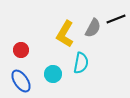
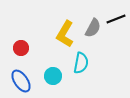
red circle: moved 2 px up
cyan circle: moved 2 px down
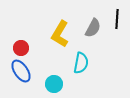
black line: moved 1 px right; rotated 66 degrees counterclockwise
yellow L-shape: moved 5 px left
cyan circle: moved 1 px right, 8 px down
blue ellipse: moved 10 px up
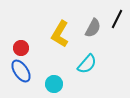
black line: rotated 24 degrees clockwise
cyan semicircle: moved 6 px right, 1 px down; rotated 30 degrees clockwise
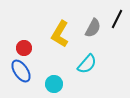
red circle: moved 3 px right
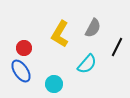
black line: moved 28 px down
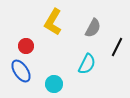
yellow L-shape: moved 7 px left, 12 px up
red circle: moved 2 px right, 2 px up
cyan semicircle: rotated 15 degrees counterclockwise
